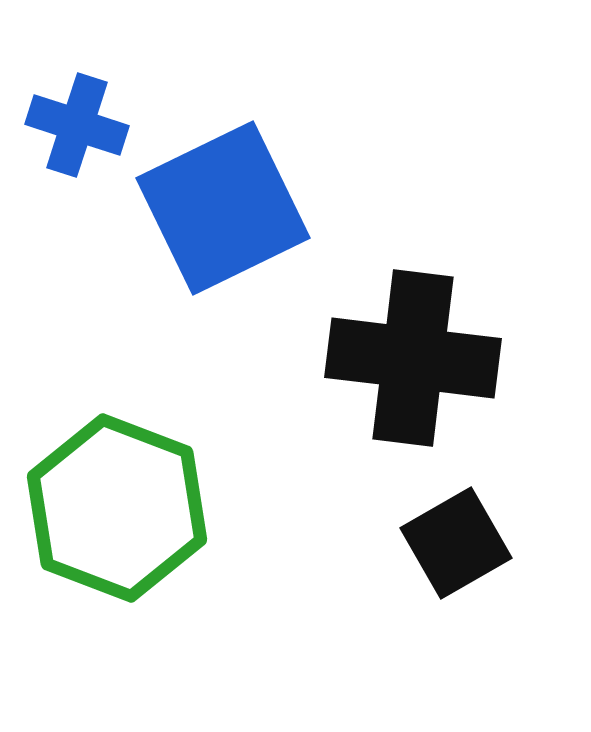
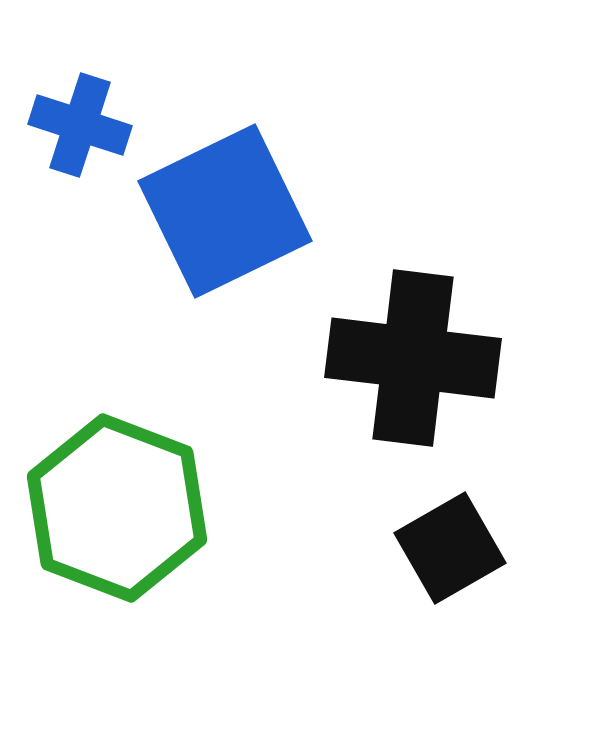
blue cross: moved 3 px right
blue square: moved 2 px right, 3 px down
black square: moved 6 px left, 5 px down
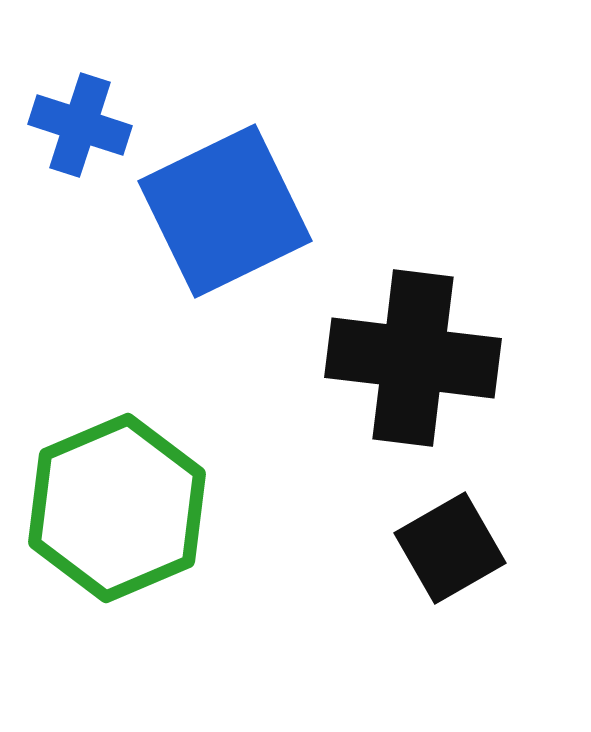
green hexagon: rotated 16 degrees clockwise
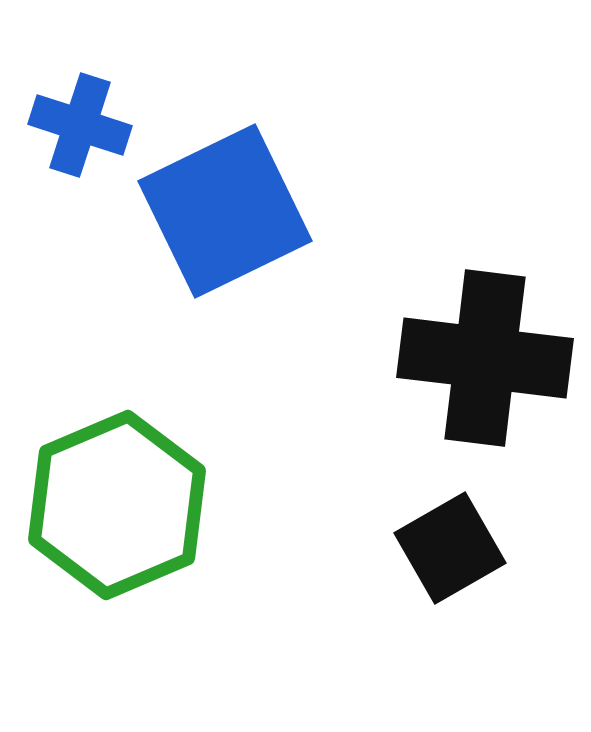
black cross: moved 72 px right
green hexagon: moved 3 px up
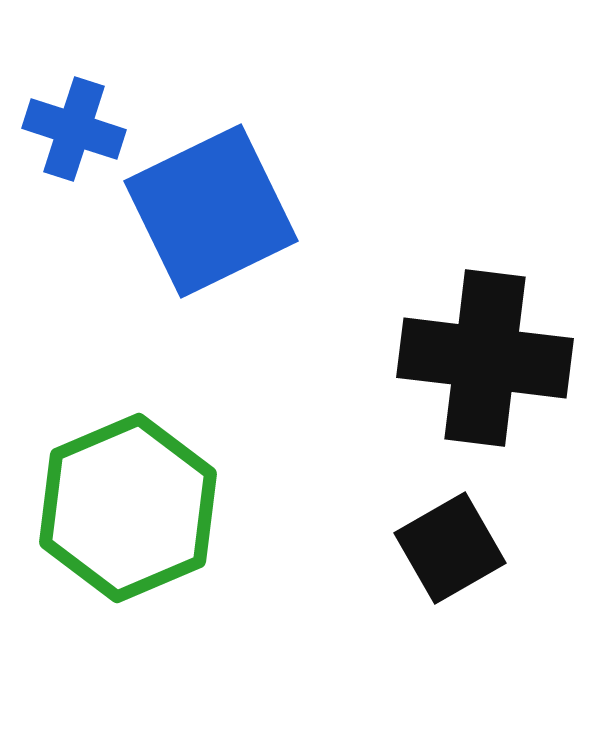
blue cross: moved 6 px left, 4 px down
blue square: moved 14 px left
green hexagon: moved 11 px right, 3 px down
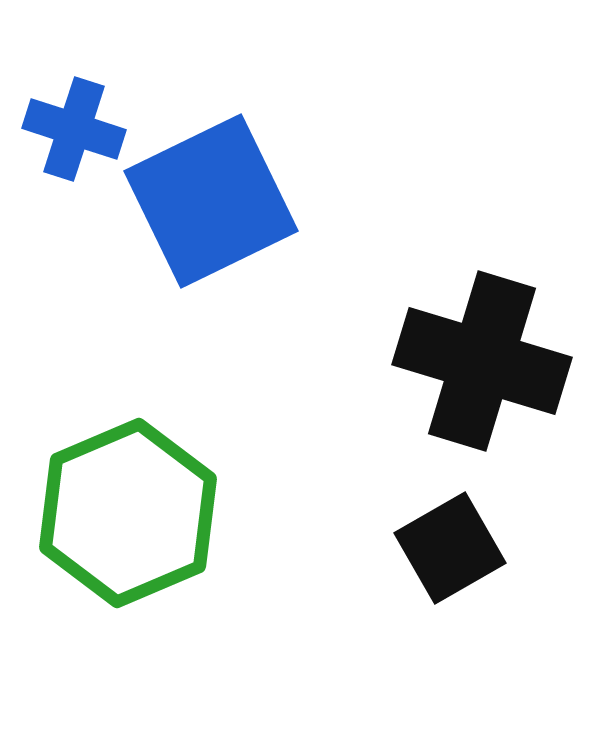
blue square: moved 10 px up
black cross: moved 3 px left, 3 px down; rotated 10 degrees clockwise
green hexagon: moved 5 px down
